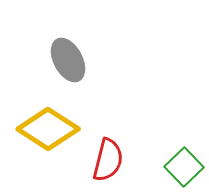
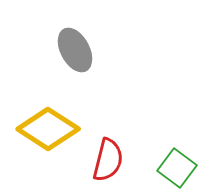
gray ellipse: moved 7 px right, 10 px up
green square: moved 7 px left, 1 px down; rotated 9 degrees counterclockwise
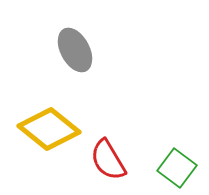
yellow diamond: moved 1 px right; rotated 6 degrees clockwise
red semicircle: rotated 135 degrees clockwise
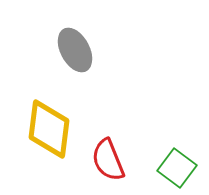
yellow diamond: rotated 58 degrees clockwise
red semicircle: rotated 9 degrees clockwise
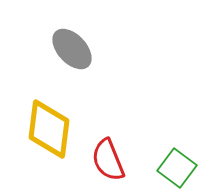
gray ellipse: moved 3 px left, 1 px up; rotated 15 degrees counterclockwise
